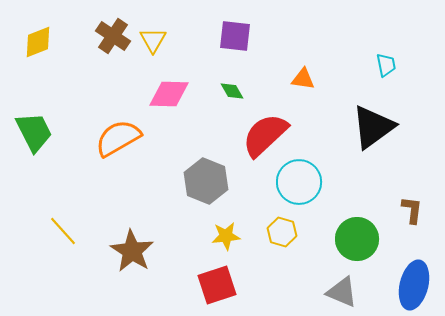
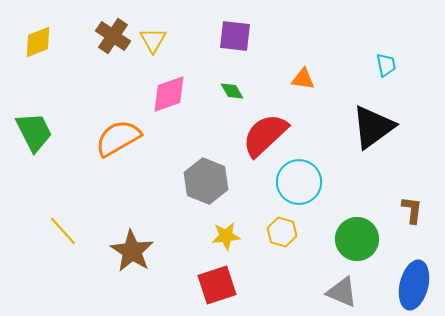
pink diamond: rotated 21 degrees counterclockwise
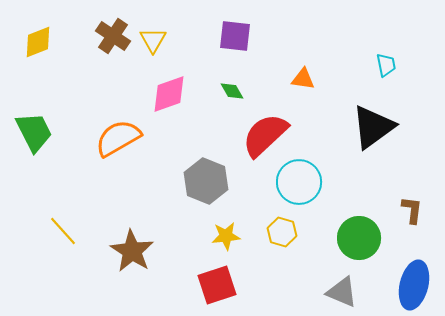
green circle: moved 2 px right, 1 px up
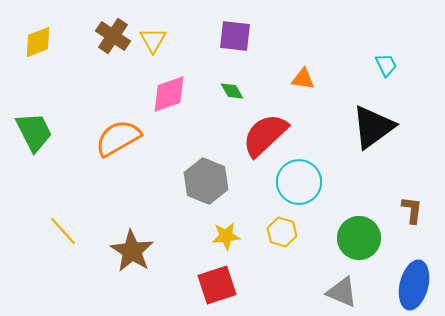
cyan trapezoid: rotated 15 degrees counterclockwise
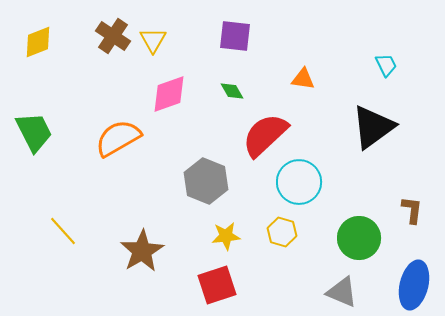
brown star: moved 10 px right; rotated 9 degrees clockwise
